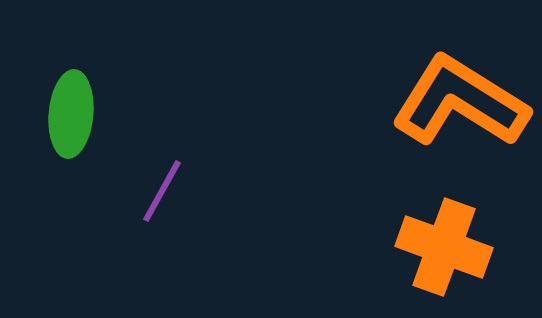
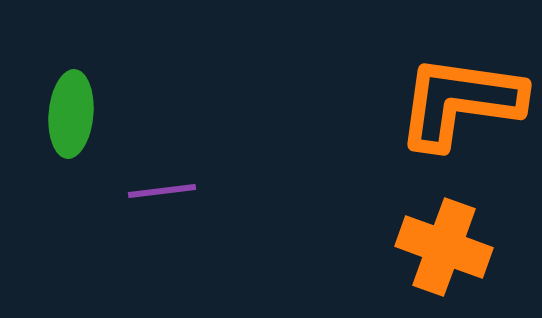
orange L-shape: rotated 24 degrees counterclockwise
purple line: rotated 54 degrees clockwise
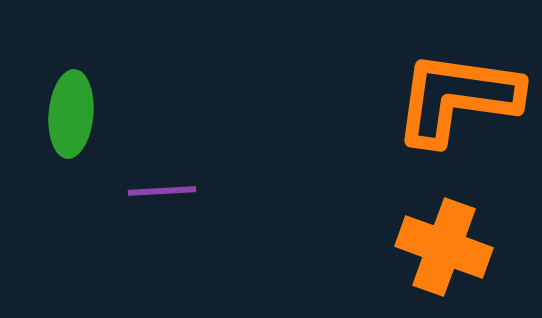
orange L-shape: moved 3 px left, 4 px up
purple line: rotated 4 degrees clockwise
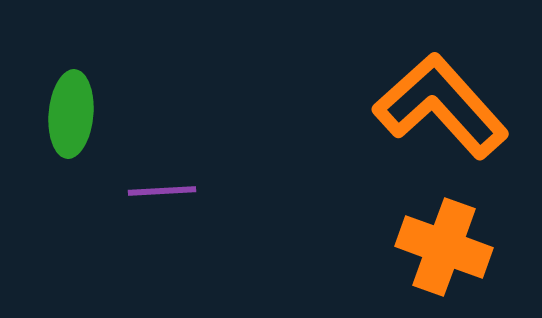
orange L-shape: moved 16 px left, 8 px down; rotated 40 degrees clockwise
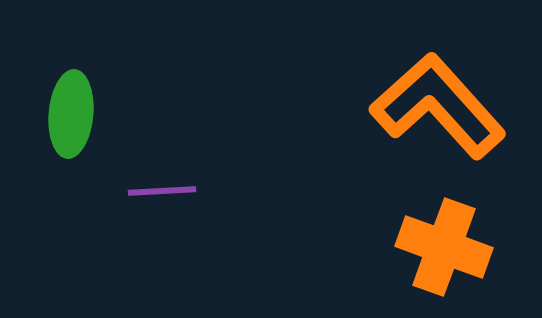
orange L-shape: moved 3 px left
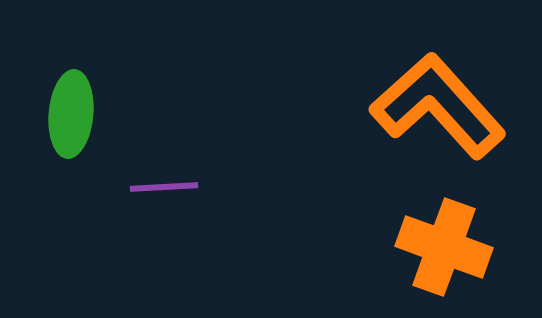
purple line: moved 2 px right, 4 px up
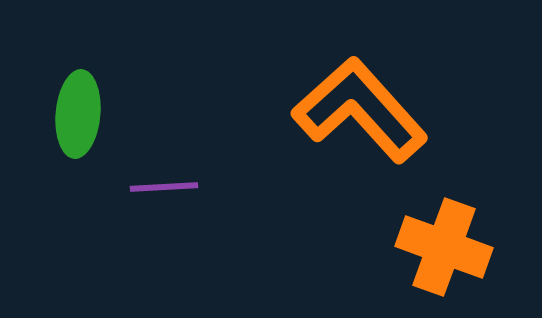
orange L-shape: moved 78 px left, 4 px down
green ellipse: moved 7 px right
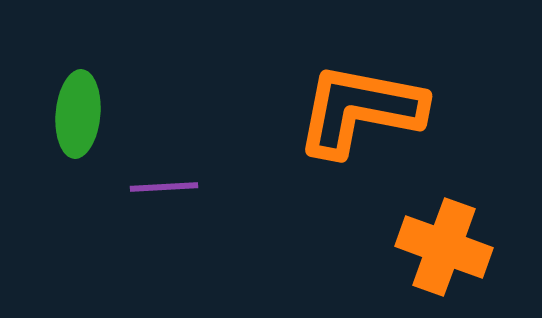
orange L-shape: rotated 37 degrees counterclockwise
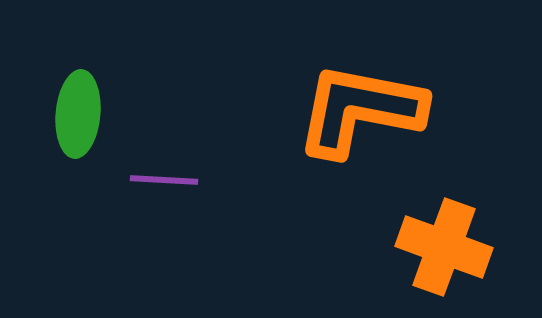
purple line: moved 7 px up; rotated 6 degrees clockwise
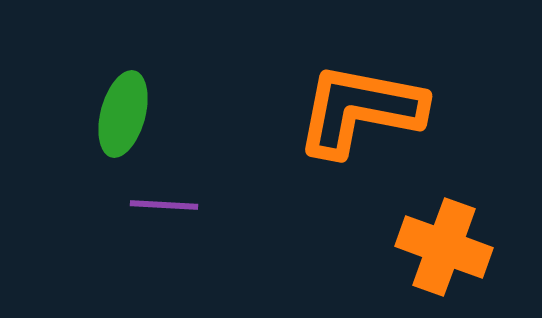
green ellipse: moved 45 px right; rotated 10 degrees clockwise
purple line: moved 25 px down
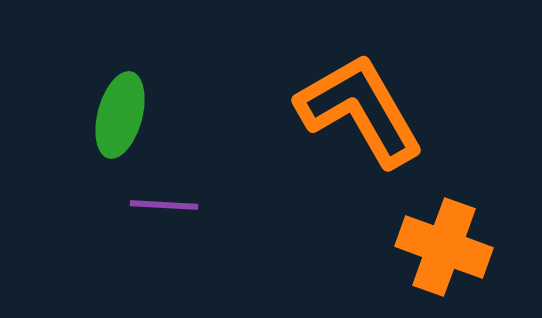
orange L-shape: rotated 49 degrees clockwise
green ellipse: moved 3 px left, 1 px down
